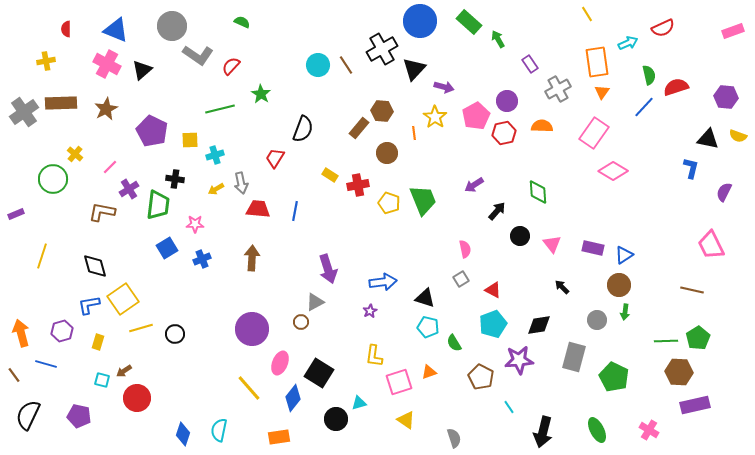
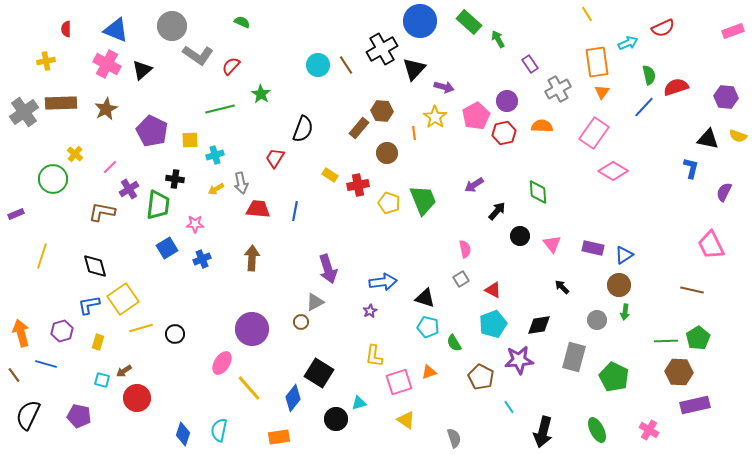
pink ellipse at (280, 363): moved 58 px left; rotated 10 degrees clockwise
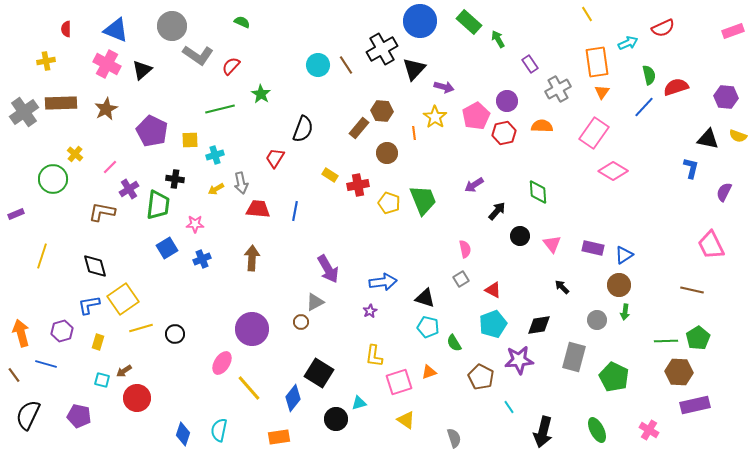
purple arrow at (328, 269): rotated 12 degrees counterclockwise
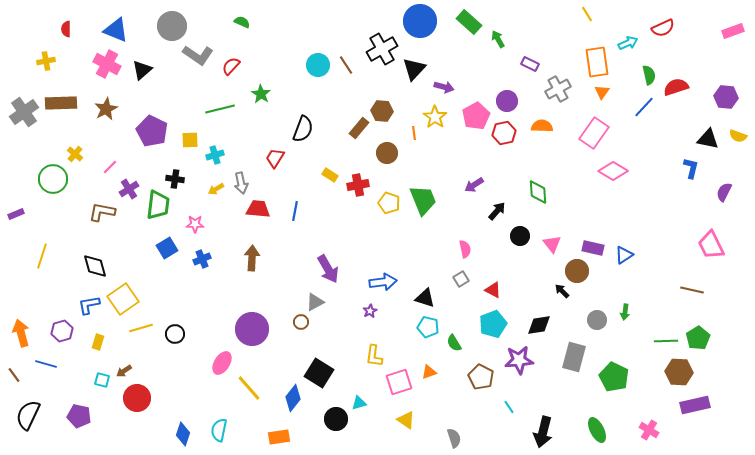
purple rectangle at (530, 64): rotated 30 degrees counterclockwise
brown circle at (619, 285): moved 42 px left, 14 px up
black arrow at (562, 287): moved 4 px down
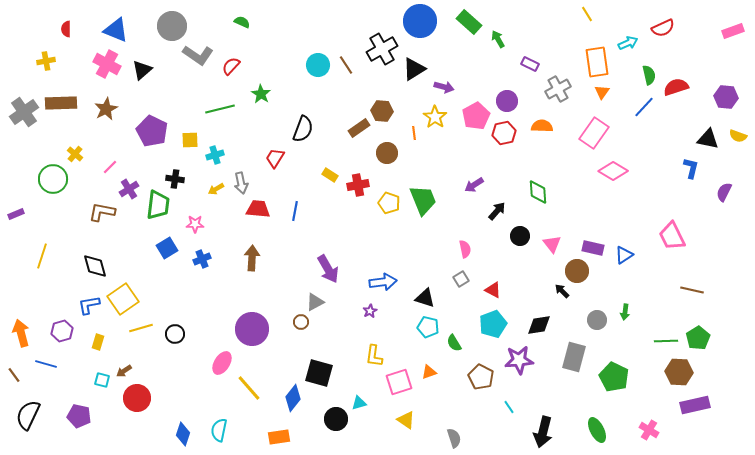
black triangle at (414, 69): rotated 15 degrees clockwise
brown rectangle at (359, 128): rotated 15 degrees clockwise
pink trapezoid at (711, 245): moved 39 px left, 9 px up
black square at (319, 373): rotated 16 degrees counterclockwise
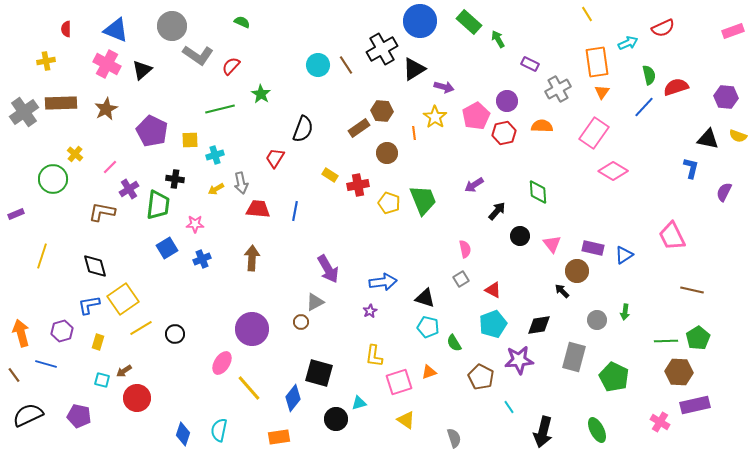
yellow line at (141, 328): rotated 15 degrees counterclockwise
black semicircle at (28, 415): rotated 40 degrees clockwise
pink cross at (649, 430): moved 11 px right, 8 px up
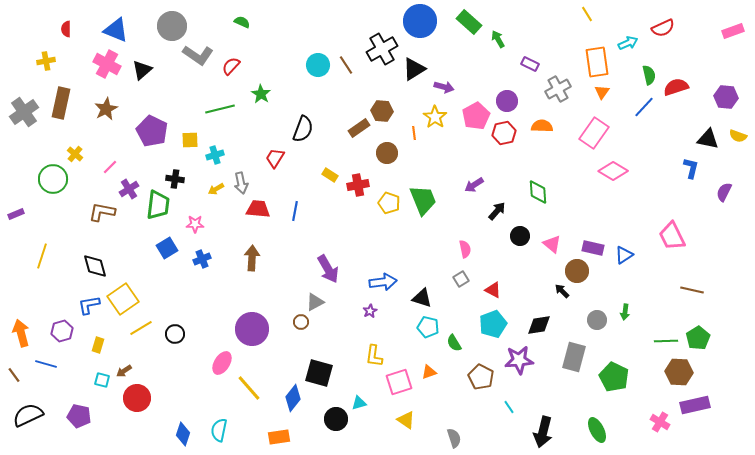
brown rectangle at (61, 103): rotated 76 degrees counterclockwise
pink triangle at (552, 244): rotated 12 degrees counterclockwise
black triangle at (425, 298): moved 3 px left
yellow rectangle at (98, 342): moved 3 px down
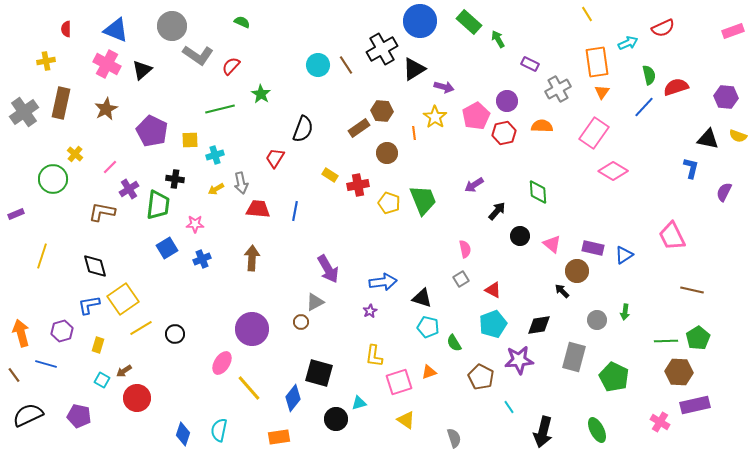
cyan square at (102, 380): rotated 14 degrees clockwise
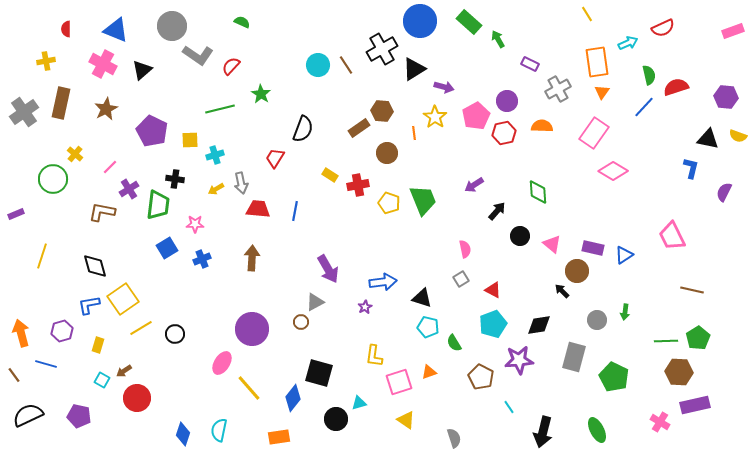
pink cross at (107, 64): moved 4 px left
purple star at (370, 311): moved 5 px left, 4 px up
